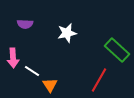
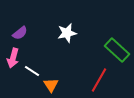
purple semicircle: moved 5 px left, 9 px down; rotated 42 degrees counterclockwise
pink arrow: rotated 18 degrees clockwise
orange triangle: moved 1 px right
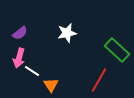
pink arrow: moved 6 px right
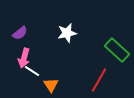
pink arrow: moved 5 px right
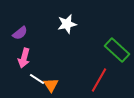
white star: moved 9 px up
white line: moved 5 px right, 8 px down
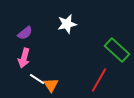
purple semicircle: moved 5 px right
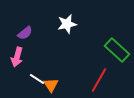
pink arrow: moved 7 px left, 1 px up
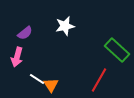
white star: moved 2 px left, 2 px down
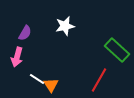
purple semicircle: rotated 21 degrees counterclockwise
